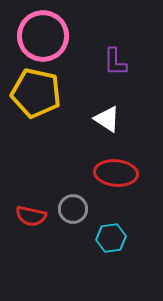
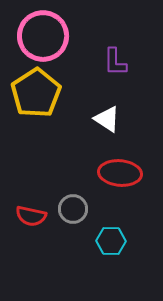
yellow pentagon: rotated 27 degrees clockwise
red ellipse: moved 4 px right
cyan hexagon: moved 3 px down; rotated 8 degrees clockwise
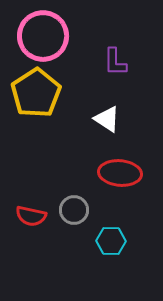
gray circle: moved 1 px right, 1 px down
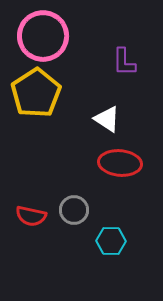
purple L-shape: moved 9 px right
red ellipse: moved 10 px up
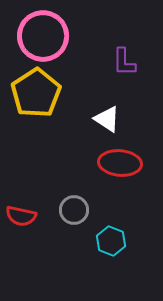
red semicircle: moved 10 px left
cyan hexagon: rotated 20 degrees clockwise
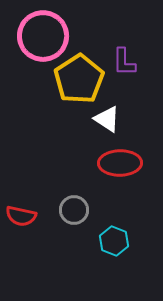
yellow pentagon: moved 43 px right, 14 px up
red ellipse: rotated 6 degrees counterclockwise
cyan hexagon: moved 3 px right
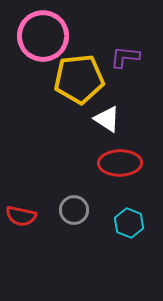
purple L-shape: moved 1 px right, 5 px up; rotated 96 degrees clockwise
yellow pentagon: rotated 27 degrees clockwise
cyan hexagon: moved 15 px right, 18 px up
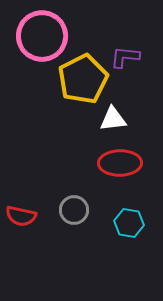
pink circle: moved 1 px left
yellow pentagon: moved 4 px right; rotated 21 degrees counterclockwise
white triangle: moved 6 px right; rotated 40 degrees counterclockwise
cyan hexagon: rotated 12 degrees counterclockwise
